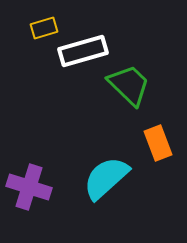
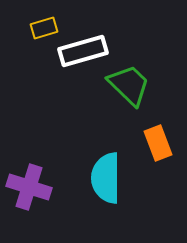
cyan semicircle: rotated 48 degrees counterclockwise
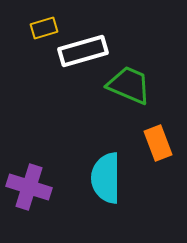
green trapezoid: rotated 21 degrees counterclockwise
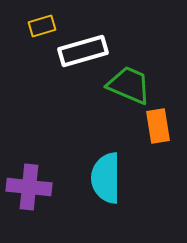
yellow rectangle: moved 2 px left, 2 px up
orange rectangle: moved 17 px up; rotated 12 degrees clockwise
purple cross: rotated 12 degrees counterclockwise
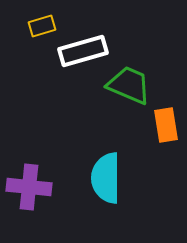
orange rectangle: moved 8 px right, 1 px up
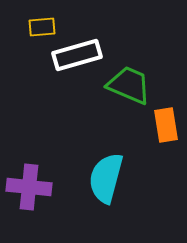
yellow rectangle: moved 1 px down; rotated 12 degrees clockwise
white rectangle: moved 6 px left, 4 px down
cyan semicircle: rotated 15 degrees clockwise
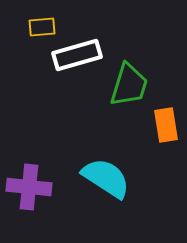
green trapezoid: rotated 84 degrees clockwise
cyan semicircle: rotated 108 degrees clockwise
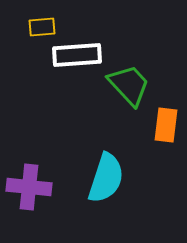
white rectangle: rotated 12 degrees clockwise
green trapezoid: rotated 60 degrees counterclockwise
orange rectangle: rotated 16 degrees clockwise
cyan semicircle: rotated 75 degrees clockwise
